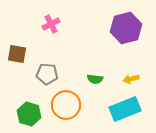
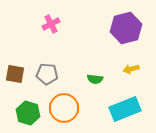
brown square: moved 2 px left, 20 px down
yellow arrow: moved 10 px up
orange circle: moved 2 px left, 3 px down
green hexagon: moved 1 px left, 1 px up
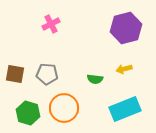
yellow arrow: moved 7 px left
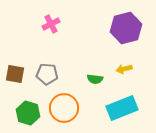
cyan rectangle: moved 3 px left, 1 px up
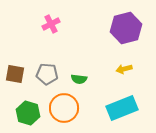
green semicircle: moved 16 px left
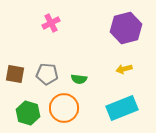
pink cross: moved 1 px up
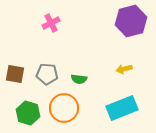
purple hexagon: moved 5 px right, 7 px up
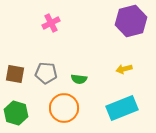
gray pentagon: moved 1 px left, 1 px up
green hexagon: moved 12 px left
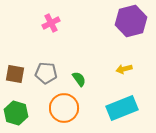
green semicircle: rotated 133 degrees counterclockwise
